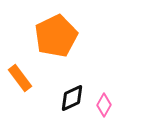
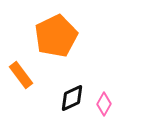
orange rectangle: moved 1 px right, 3 px up
pink diamond: moved 1 px up
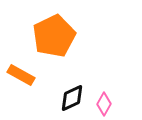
orange pentagon: moved 2 px left
orange rectangle: rotated 24 degrees counterclockwise
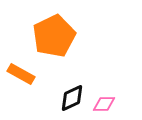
orange rectangle: moved 1 px up
pink diamond: rotated 60 degrees clockwise
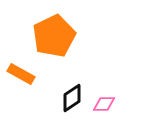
black diamond: rotated 8 degrees counterclockwise
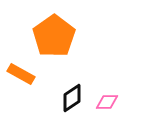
orange pentagon: rotated 9 degrees counterclockwise
pink diamond: moved 3 px right, 2 px up
